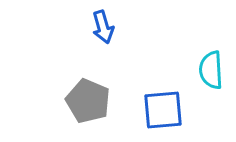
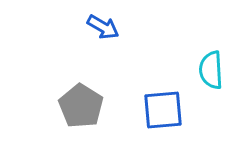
blue arrow: rotated 44 degrees counterclockwise
gray pentagon: moved 7 px left, 5 px down; rotated 9 degrees clockwise
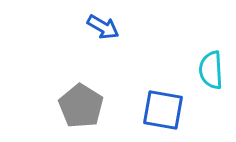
blue square: rotated 15 degrees clockwise
